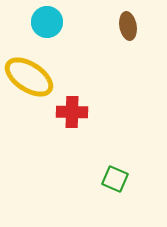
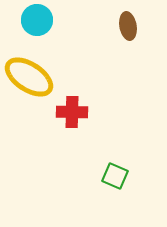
cyan circle: moved 10 px left, 2 px up
green square: moved 3 px up
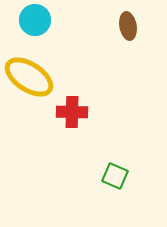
cyan circle: moved 2 px left
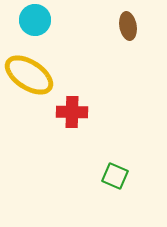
yellow ellipse: moved 2 px up
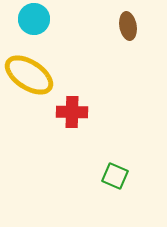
cyan circle: moved 1 px left, 1 px up
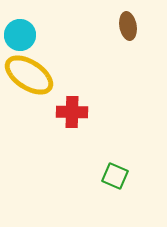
cyan circle: moved 14 px left, 16 px down
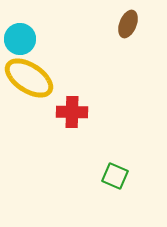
brown ellipse: moved 2 px up; rotated 32 degrees clockwise
cyan circle: moved 4 px down
yellow ellipse: moved 3 px down
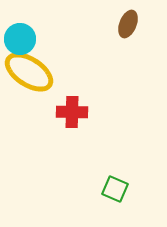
yellow ellipse: moved 6 px up
green square: moved 13 px down
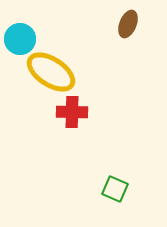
yellow ellipse: moved 22 px right
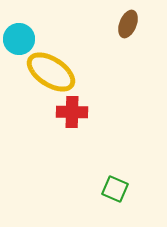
cyan circle: moved 1 px left
